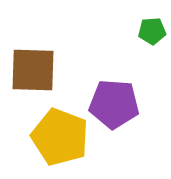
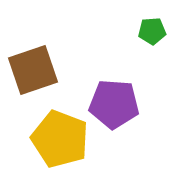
brown square: rotated 21 degrees counterclockwise
yellow pentagon: moved 2 px down
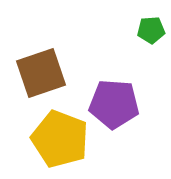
green pentagon: moved 1 px left, 1 px up
brown square: moved 8 px right, 3 px down
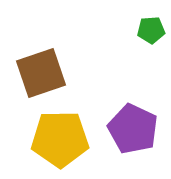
purple pentagon: moved 19 px right, 25 px down; rotated 21 degrees clockwise
yellow pentagon: rotated 22 degrees counterclockwise
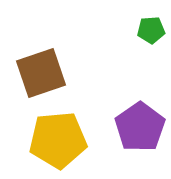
purple pentagon: moved 7 px right, 2 px up; rotated 12 degrees clockwise
yellow pentagon: moved 2 px left, 1 px down; rotated 4 degrees counterclockwise
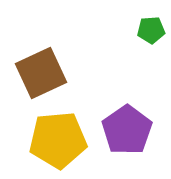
brown square: rotated 6 degrees counterclockwise
purple pentagon: moved 13 px left, 3 px down
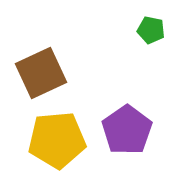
green pentagon: rotated 16 degrees clockwise
yellow pentagon: moved 1 px left
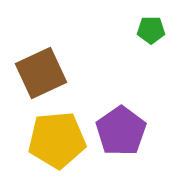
green pentagon: rotated 12 degrees counterclockwise
purple pentagon: moved 6 px left, 1 px down
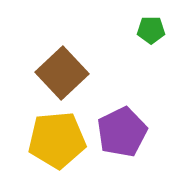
brown square: moved 21 px right; rotated 18 degrees counterclockwise
purple pentagon: moved 1 px right, 1 px down; rotated 9 degrees clockwise
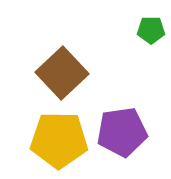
purple pentagon: rotated 18 degrees clockwise
yellow pentagon: moved 2 px right; rotated 6 degrees clockwise
